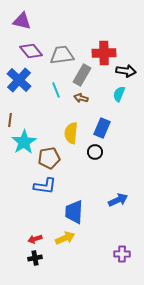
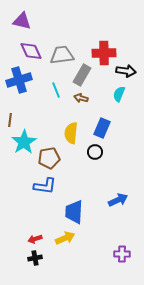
purple diamond: rotated 15 degrees clockwise
blue cross: rotated 30 degrees clockwise
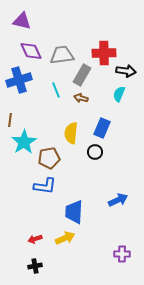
black cross: moved 8 px down
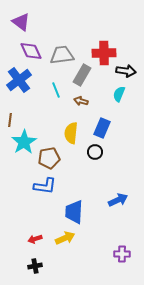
purple triangle: moved 1 px left, 1 px down; rotated 24 degrees clockwise
blue cross: rotated 20 degrees counterclockwise
brown arrow: moved 3 px down
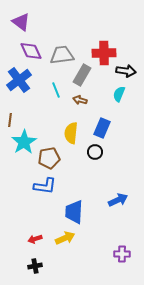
brown arrow: moved 1 px left, 1 px up
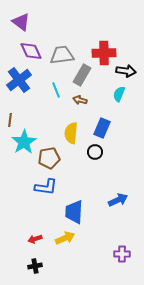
blue L-shape: moved 1 px right, 1 px down
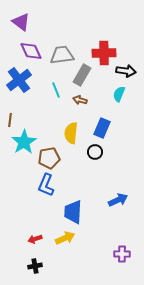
blue L-shape: moved 2 px up; rotated 105 degrees clockwise
blue trapezoid: moved 1 px left
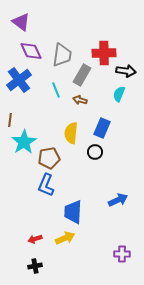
gray trapezoid: rotated 105 degrees clockwise
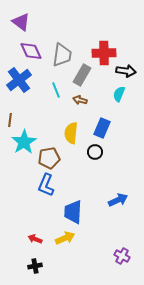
red arrow: rotated 40 degrees clockwise
purple cross: moved 2 px down; rotated 28 degrees clockwise
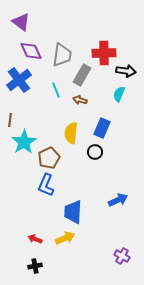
brown pentagon: rotated 15 degrees counterclockwise
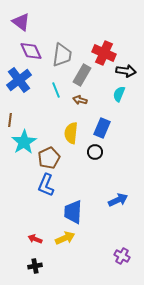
red cross: rotated 25 degrees clockwise
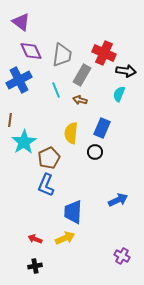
blue cross: rotated 10 degrees clockwise
